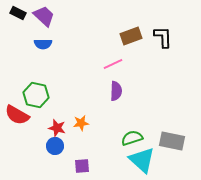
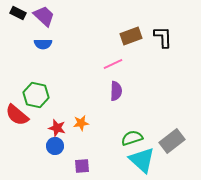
red semicircle: rotated 10 degrees clockwise
gray rectangle: rotated 50 degrees counterclockwise
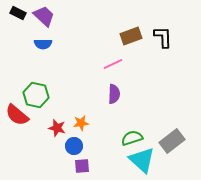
purple semicircle: moved 2 px left, 3 px down
blue circle: moved 19 px right
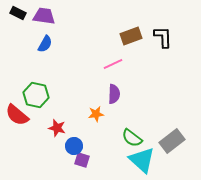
purple trapezoid: rotated 35 degrees counterclockwise
blue semicircle: moved 2 px right; rotated 60 degrees counterclockwise
orange star: moved 15 px right, 9 px up
green semicircle: rotated 125 degrees counterclockwise
purple square: moved 6 px up; rotated 21 degrees clockwise
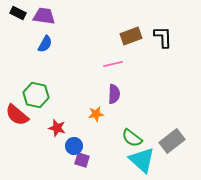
pink line: rotated 12 degrees clockwise
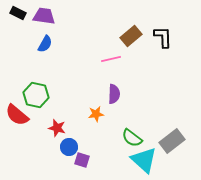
brown rectangle: rotated 20 degrees counterclockwise
pink line: moved 2 px left, 5 px up
blue circle: moved 5 px left, 1 px down
cyan triangle: moved 2 px right
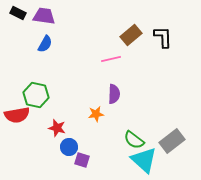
brown rectangle: moved 1 px up
red semicircle: rotated 50 degrees counterclockwise
green semicircle: moved 2 px right, 2 px down
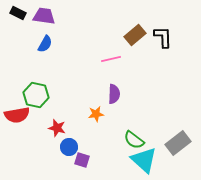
brown rectangle: moved 4 px right
gray rectangle: moved 6 px right, 2 px down
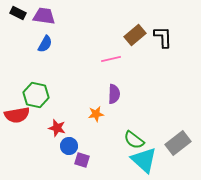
blue circle: moved 1 px up
